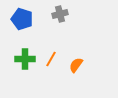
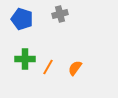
orange line: moved 3 px left, 8 px down
orange semicircle: moved 1 px left, 3 px down
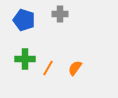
gray cross: rotated 14 degrees clockwise
blue pentagon: moved 2 px right, 1 px down
orange line: moved 1 px down
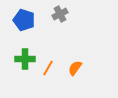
gray cross: rotated 28 degrees counterclockwise
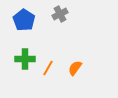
blue pentagon: rotated 15 degrees clockwise
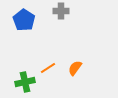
gray cross: moved 1 px right, 3 px up; rotated 28 degrees clockwise
green cross: moved 23 px down; rotated 12 degrees counterclockwise
orange line: rotated 28 degrees clockwise
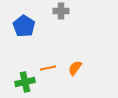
blue pentagon: moved 6 px down
orange line: rotated 21 degrees clockwise
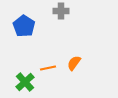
orange semicircle: moved 1 px left, 5 px up
green cross: rotated 30 degrees counterclockwise
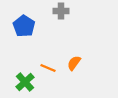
orange line: rotated 35 degrees clockwise
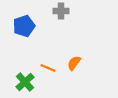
blue pentagon: rotated 20 degrees clockwise
